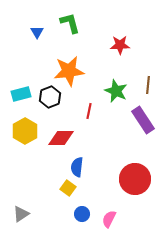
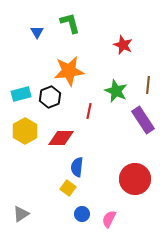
red star: moved 3 px right; rotated 24 degrees clockwise
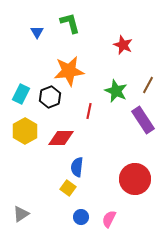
brown line: rotated 24 degrees clockwise
cyan rectangle: rotated 48 degrees counterclockwise
blue circle: moved 1 px left, 3 px down
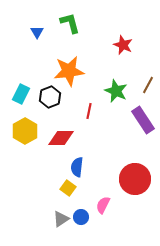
gray triangle: moved 40 px right, 5 px down
pink semicircle: moved 6 px left, 14 px up
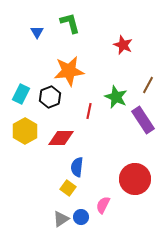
green star: moved 6 px down
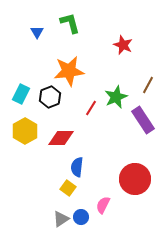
green star: rotated 25 degrees clockwise
red line: moved 2 px right, 3 px up; rotated 21 degrees clockwise
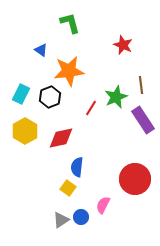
blue triangle: moved 4 px right, 18 px down; rotated 24 degrees counterclockwise
brown line: moved 7 px left; rotated 36 degrees counterclockwise
red diamond: rotated 12 degrees counterclockwise
gray triangle: moved 1 px down
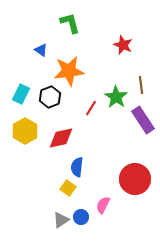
green star: rotated 15 degrees counterclockwise
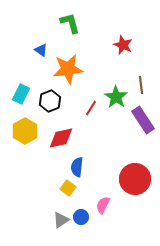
orange star: moved 1 px left, 2 px up
black hexagon: moved 4 px down
